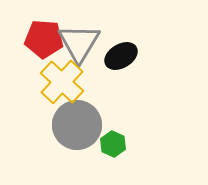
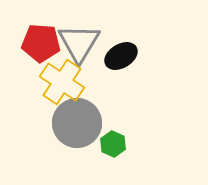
red pentagon: moved 3 px left, 4 px down
yellow cross: rotated 9 degrees counterclockwise
gray circle: moved 2 px up
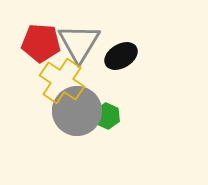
yellow cross: moved 1 px up
gray circle: moved 12 px up
green hexagon: moved 6 px left, 28 px up
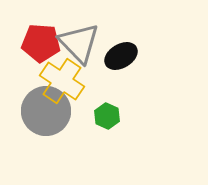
gray triangle: rotated 15 degrees counterclockwise
gray circle: moved 31 px left
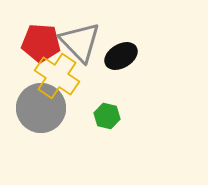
gray triangle: moved 1 px right, 1 px up
yellow cross: moved 5 px left, 5 px up
gray circle: moved 5 px left, 3 px up
green hexagon: rotated 10 degrees counterclockwise
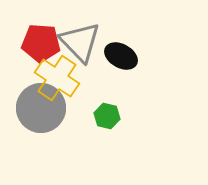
black ellipse: rotated 60 degrees clockwise
yellow cross: moved 2 px down
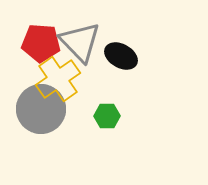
yellow cross: moved 1 px right, 1 px down; rotated 21 degrees clockwise
gray circle: moved 1 px down
green hexagon: rotated 15 degrees counterclockwise
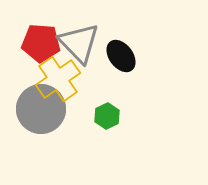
gray triangle: moved 1 px left, 1 px down
black ellipse: rotated 24 degrees clockwise
green hexagon: rotated 25 degrees counterclockwise
